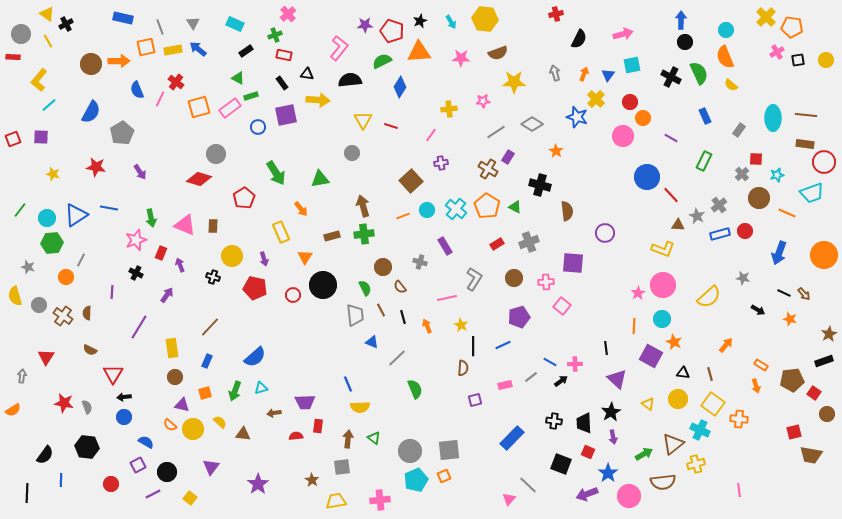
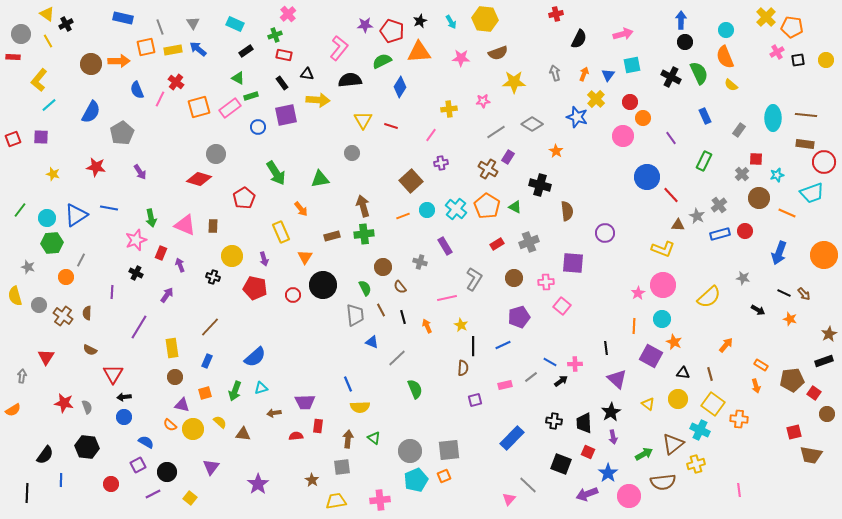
purple line at (671, 138): rotated 24 degrees clockwise
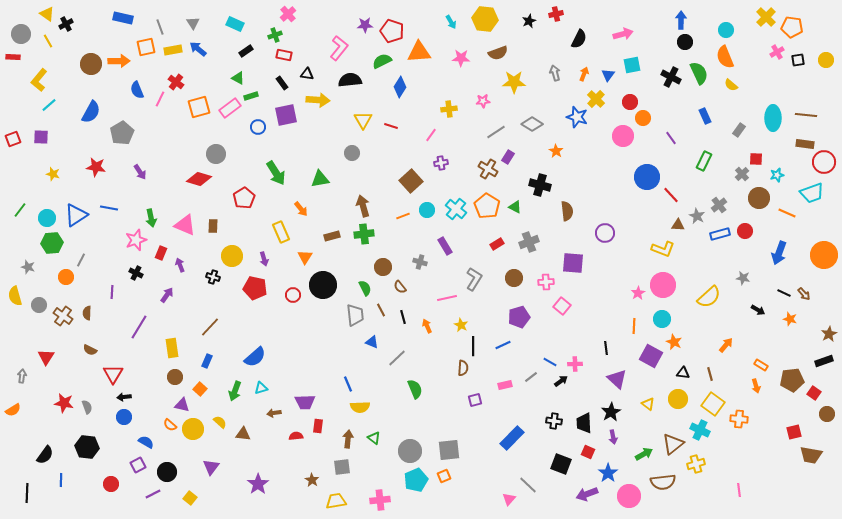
black star at (420, 21): moved 109 px right
orange square at (205, 393): moved 5 px left, 4 px up; rotated 32 degrees counterclockwise
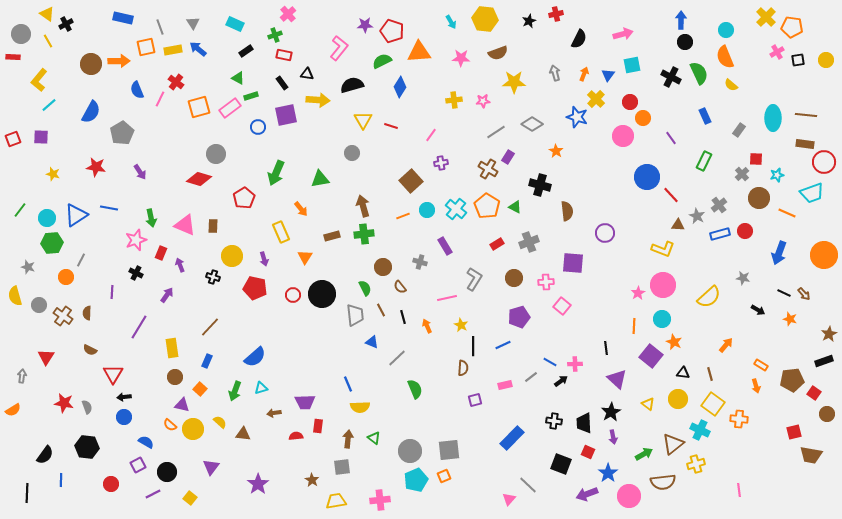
black semicircle at (350, 80): moved 2 px right, 5 px down; rotated 10 degrees counterclockwise
yellow cross at (449, 109): moved 5 px right, 9 px up
green arrow at (276, 173): rotated 55 degrees clockwise
black circle at (323, 285): moved 1 px left, 9 px down
purple square at (651, 356): rotated 10 degrees clockwise
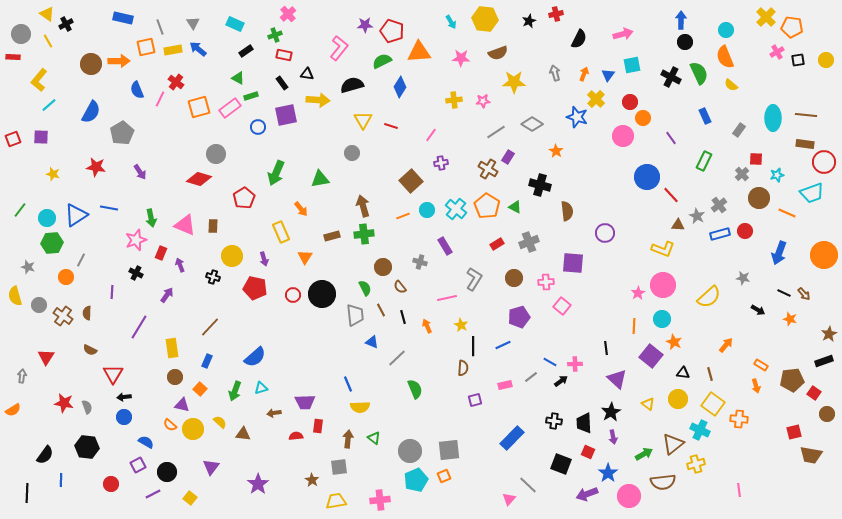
gray square at (342, 467): moved 3 px left
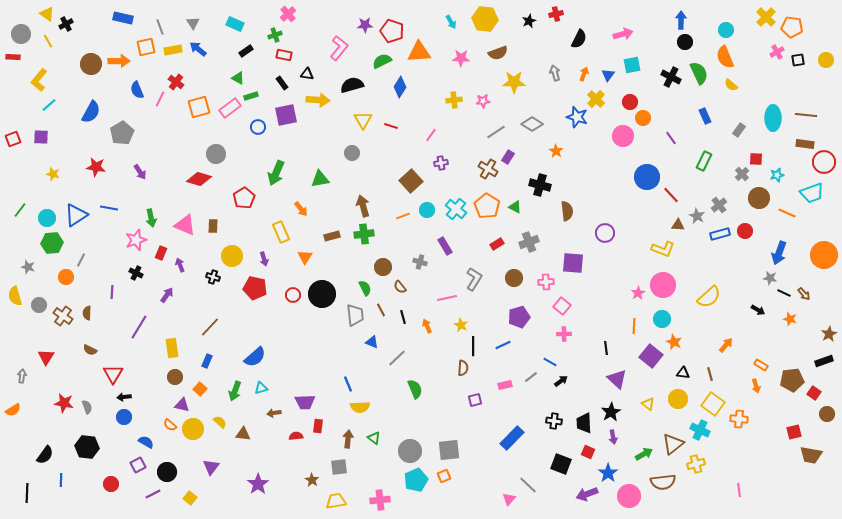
gray star at (743, 278): moved 27 px right
pink cross at (575, 364): moved 11 px left, 30 px up
